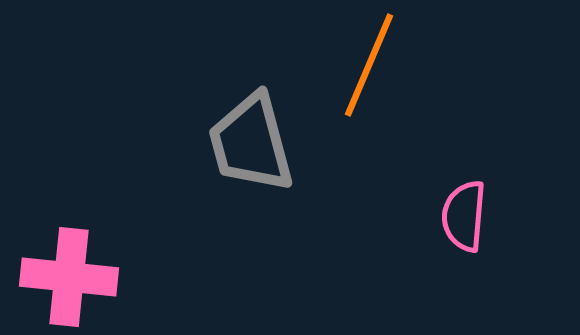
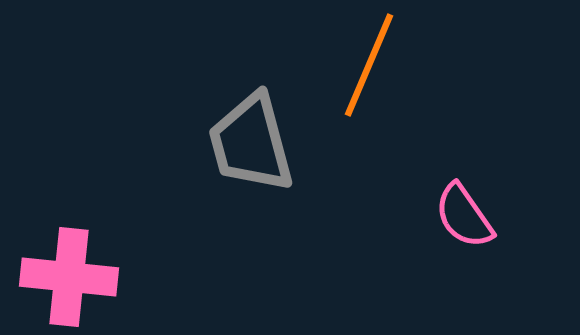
pink semicircle: rotated 40 degrees counterclockwise
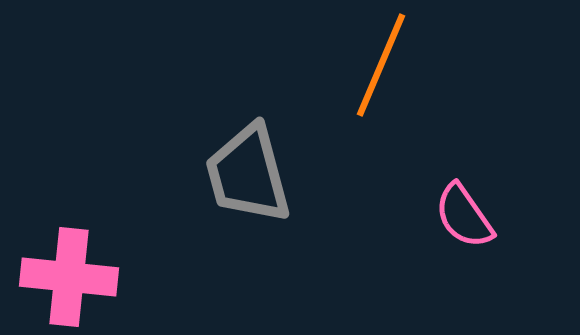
orange line: moved 12 px right
gray trapezoid: moved 3 px left, 31 px down
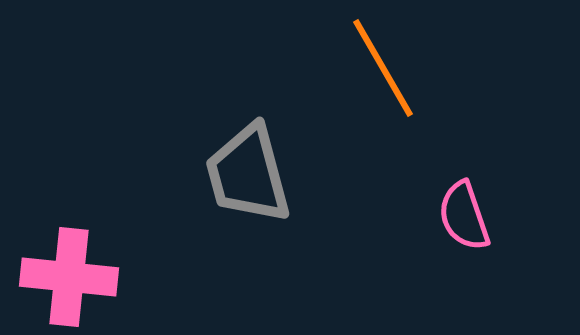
orange line: moved 2 px right, 3 px down; rotated 53 degrees counterclockwise
pink semicircle: rotated 16 degrees clockwise
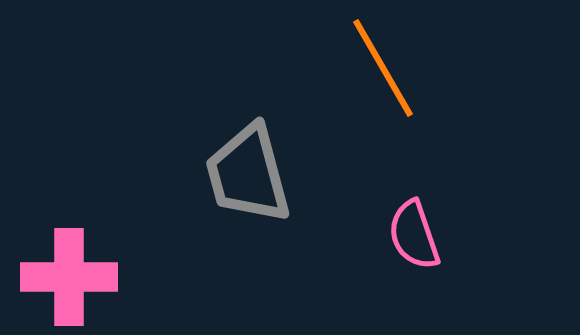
pink semicircle: moved 50 px left, 19 px down
pink cross: rotated 6 degrees counterclockwise
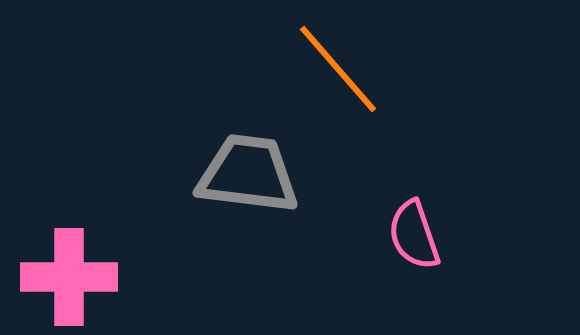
orange line: moved 45 px left, 1 px down; rotated 11 degrees counterclockwise
gray trapezoid: rotated 112 degrees clockwise
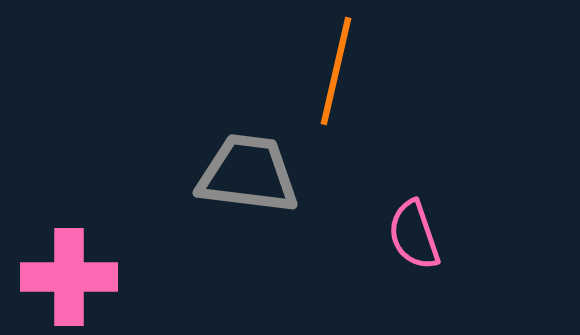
orange line: moved 2 px left, 2 px down; rotated 54 degrees clockwise
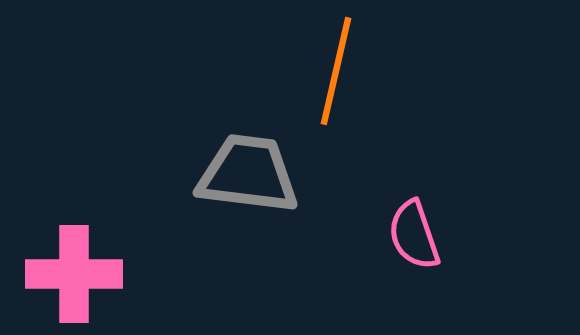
pink cross: moved 5 px right, 3 px up
